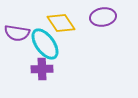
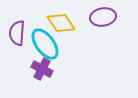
purple semicircle: rotated 85 degrees clockwise
purple cross: rotated 30 degrees clockwise
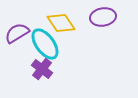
purple semicircle: rotated 55 degrees clockwise
purple cross: rotated 10 degrees clockwise
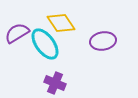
purple ellipse: moved 24 px down
purple cross: moved 13 px right, 14 px down; rotated 15 degrees counterclockwise
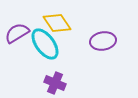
yellow diamond: moved 4 px left
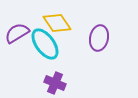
purple ellipse: moved 4 px left, 3 px up; rotated 70 degrees counterclockwise
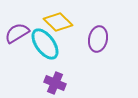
yellow diamond: moved 1 px right, 1 px up; rotated 12 degrees counterclockwise
purple ellipse: moved 1 px left, 1 px down
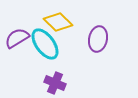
purple semicircle: moved 5 px down
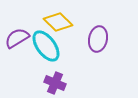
cyan ellipse: moved 1 px right, 2 px down
